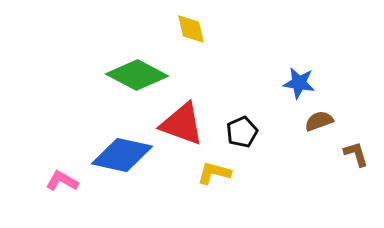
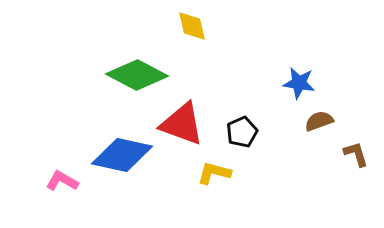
yellow diamond: moved 1 px right, 3 px up
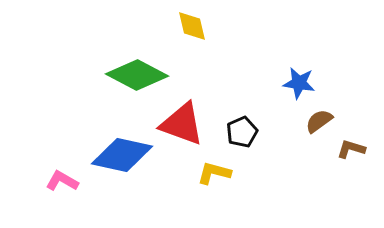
brown semicircle: rotated 16 degrees counterclockwise
brown L-shape: moved 5 px left, 5 px up; rotated 56 degrees counterclockwise
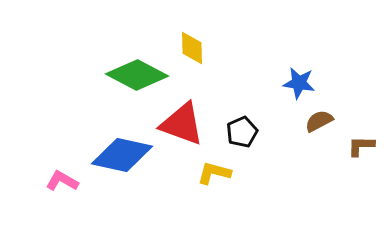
yellow diamond: moved 22 px down; rotated 12 degrees clockwise
brown semicircle: rotated 8 degrees clockwise
brown L-shape: moved 10 px right, 3 px up; rotated 16 degrees counterclockwise
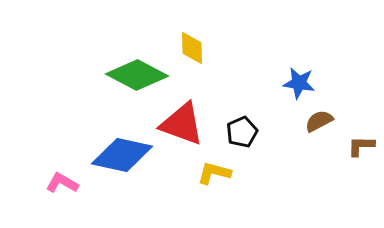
pink L-shape: moved 2 px down
